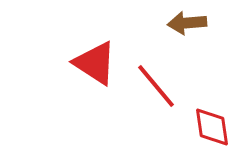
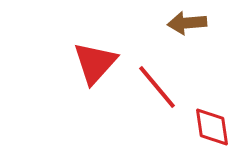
red triangle: rotated 39 degrees clockwise
red line: moved 1 px right, 1 px down
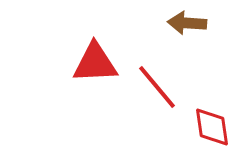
brown arrow: rotated 9 degrees clockwise
red triangle: rotated 45 degrees clockwise
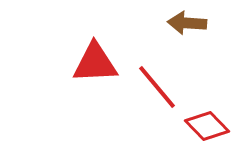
red diamond: moved 5 px left, 1 px up; rotated 36 degrees counterclockwise
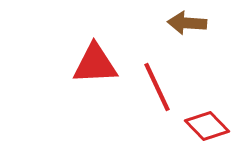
red triangle: moved 1 px down
red line: rotated 15 degrees clockwise
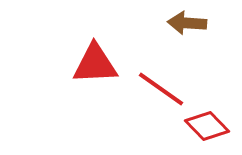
red line: moved 4 px right, 2 px down; rotated 30 degrees counterclockwise
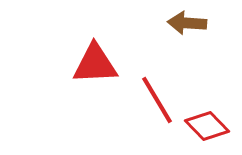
red line: moved 4 px left, 11 px down; rotated 24 degrees clockwise
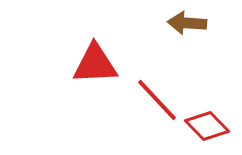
red line: rotated 12 degrees counterclockwise
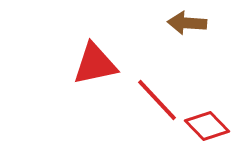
red triangle: rotated 9 degrees counterclockwise
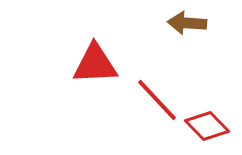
red triangle: rotated 9 degrees clockwise
